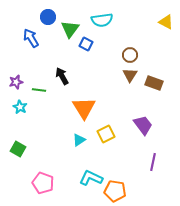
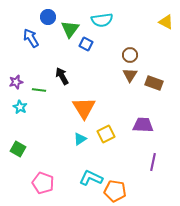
purple trapezoid: rotated 50 degrees counterclockwise
cyan triangle: moved 1 px right, 1 px up
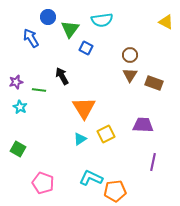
blue square: moved 4 px down
orange pentagon: rotated 15 degrees counterclockwise
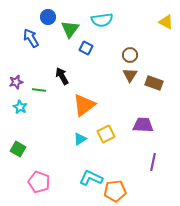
orange triangle: moved 3 px up; rotated 25 degrees clockwise
pink pentagon: moved 4 px left, 1 px up
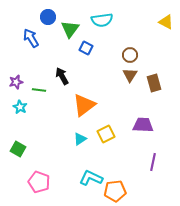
brown rectangle: rotated 54 degrees clockwise
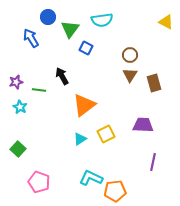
green square: rotated 14 degrees clockwise
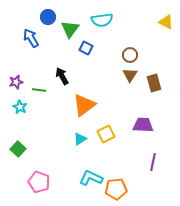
orange pentagon: moved 1 px right, 2 px up
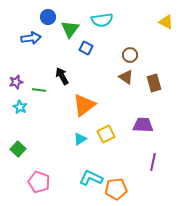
blue arrow: rotated 114 degrees clockwise
brown triangle: moved 4 px left, 2 px down; rotated 28 degrees counterclockwise
